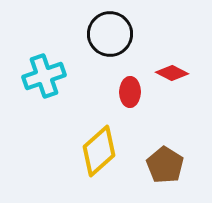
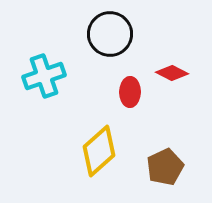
brown pentagon: moved 2 px down; rotated 15 degrees clockwise
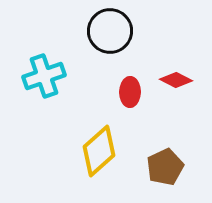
black circle: moved 3 px up
red diamond: moved 4 px right, 7 px down
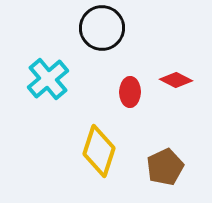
black circle: moved 8 px left, 3 px up
cyan cross: moved 4 px right, 3 px down; rotated 21 degrees counterclockwise
yellow diamond: rotated 30 degrees counterclockwise
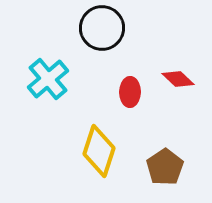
red diamond: moved 2 px right, 1 px up; rotated 16 degrees clockwise
brown pentagon: rotated 9 degrees counterclockwise
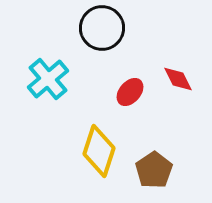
red diamond: rotated 20 degrees clockwise
red ellipse: rotated 40 degrees clockwise
brown pentagon: moved 11 px left, 3 px down
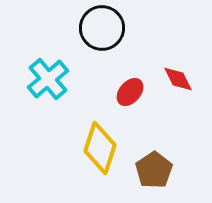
yellow diamond: moved 1 px right, 3 px up
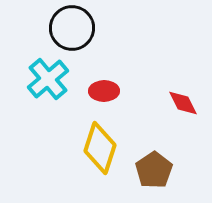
black circle: moved 30 px left
red diamond: moved 5 px right, 24 px down
red ellipse: moved 26 px left, 1 px up; rotated 48 degrees clockwise
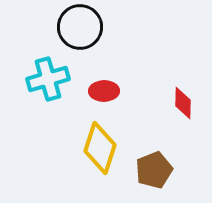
black circle: moved 8 px right, 1 px up
cyan cross: rotated 24 degrees clockwise
red diamond: rotated 28 degrees clockwise
brown pentagon: rotated 12 degrees clockwise
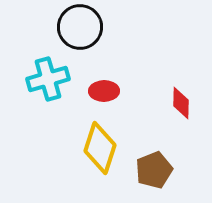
red diamond: moved 2 px left
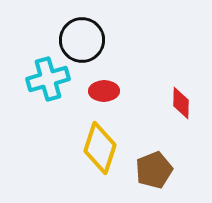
black circle: moved 2 px right, 13 px down
